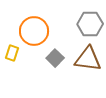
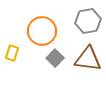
gray hexagon: moved 2 px left, 3 px up; rotated 10 degrees counterclockwise
orange circle: moved 8 px right
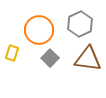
gray hexagon: moved 8 px left, 3 px down; rotated 15 degrees counterclockwise
orange circle: moved 3 px left, 1 px up
gray square: moved 5 px left
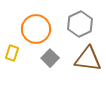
orange circle: moved 3 px left, 1 px up
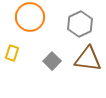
orange circle: moved 6 px left, 12 px up
gray square: moved 2 px right, 3 px down
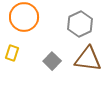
orange circle: moved 6 px left
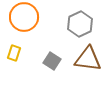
yellow rectangle: moved 2 px right
gray square: rotated 12 degrees counterclockwise
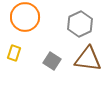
orange circle: moved 1 px right
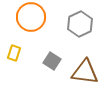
orange circle: moved 6 px right
brown triangle: moved 3 px left, 13 px down
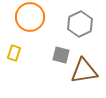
orange circle: moved 1 px left
gray square: moved 9 px right, 6 px up; rotated 18 degrees counterclockwise
brown triangle: moved 1 px left, 1 px up; rotated 16 degrees counterclockwise
